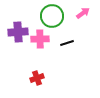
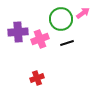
green circle: moved 9 px right, 3 px down
pink cross: rotated 18 degrees counterclockwise
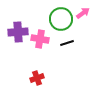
pink cross: rotated 30 degrees clockwise
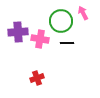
pink arrow: rotated 80 degrees counterclockwise
green circle: moved 2 px down
black line: rotated 16 degrees clockwise
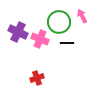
pink arrow: moved 1 px left, 3 px down
green circle: moved 2 px left, 1 px down
purple cross: rotated 30 degrees clockwise
pink cross: rotated 12 degrees clockwise
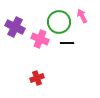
purple cross: moved 3 px left, 5 px up
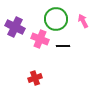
pink arrow: moved 1 px right, 5 px down
green circle: moved 3 px left, 3 px up
black line: moved 4 px left, 3 px down
red cross: moved 2 px left
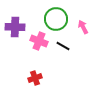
pink arrow: moved 6 px down
purple cross: rotated 24 degrees counterclockwise
pink cross: moved 1 px left, 2 px down
black line: rotated 32 degrees clockwise
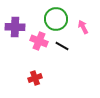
black line: moved 1 px left
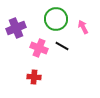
purple cross: moved 1 px right, 1 px down; rotated 24 degrees counterclockwise
pink cross: moved 7 px down
red cross: moved 1 px left, 1 px up; rotated 24 degrees clockwise
